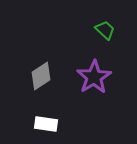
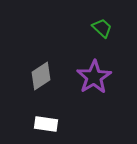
green trapezoid: moved 3 px left, 2 px up
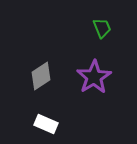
green trapezoid: rotated 25 degrees clockwise
white rectangle: rotated 15 degrees clockwise
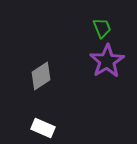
purple star: moved 13 px right, 16 px up
white rectangle: moved 3 px left, 4 px down
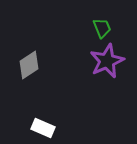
purple star: rotated 8 degrees clockwise
gray diamond: moved 12 px left, 11 px up
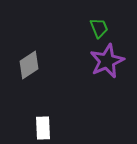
green trapezoid: moved 3 px left
white rectangle: rotated 65 degrees clockwise
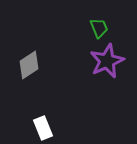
white rectangle: rotated 20 degrees counterclockwise
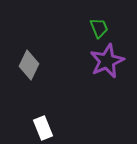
gray diamond: rotated 32 degrees counterclockwise
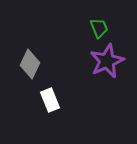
gray diamond: moved 1 px right, 1 px up
white rectangle: moved 7 px right, 28 px up
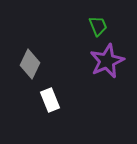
green trapezoid: moved 1 px left, 2 px up
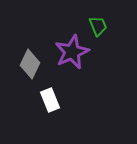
purple star: moved 35 px left, 9 px up
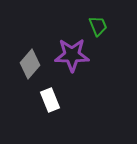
purple star: moved 3 px down; rotated 24 degrees clockwise
gray diamond: rotated 16 degrees clockwise
